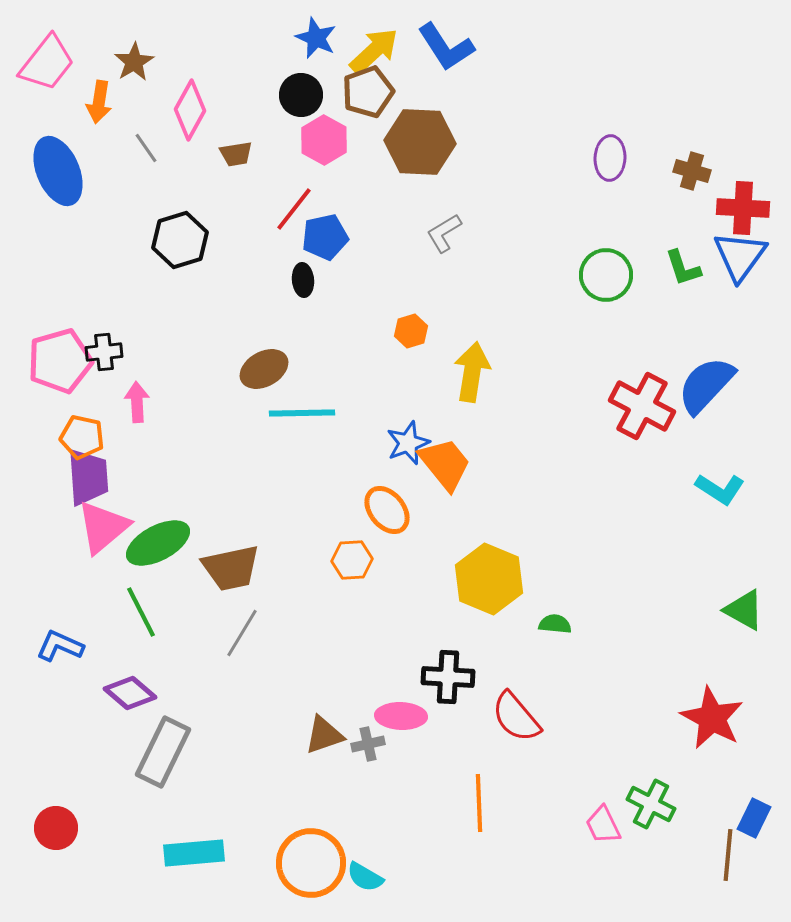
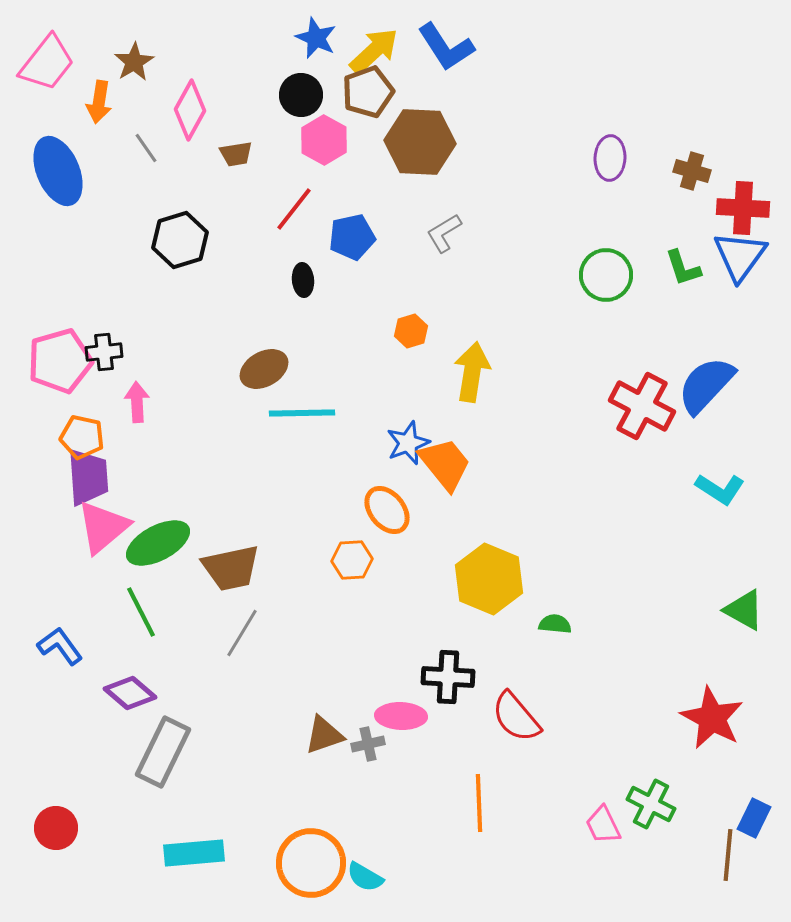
blue pentagon at (325, 237): moved 27 px right
blue L-shape at (60, 646): rotated 30 degrees clockwise
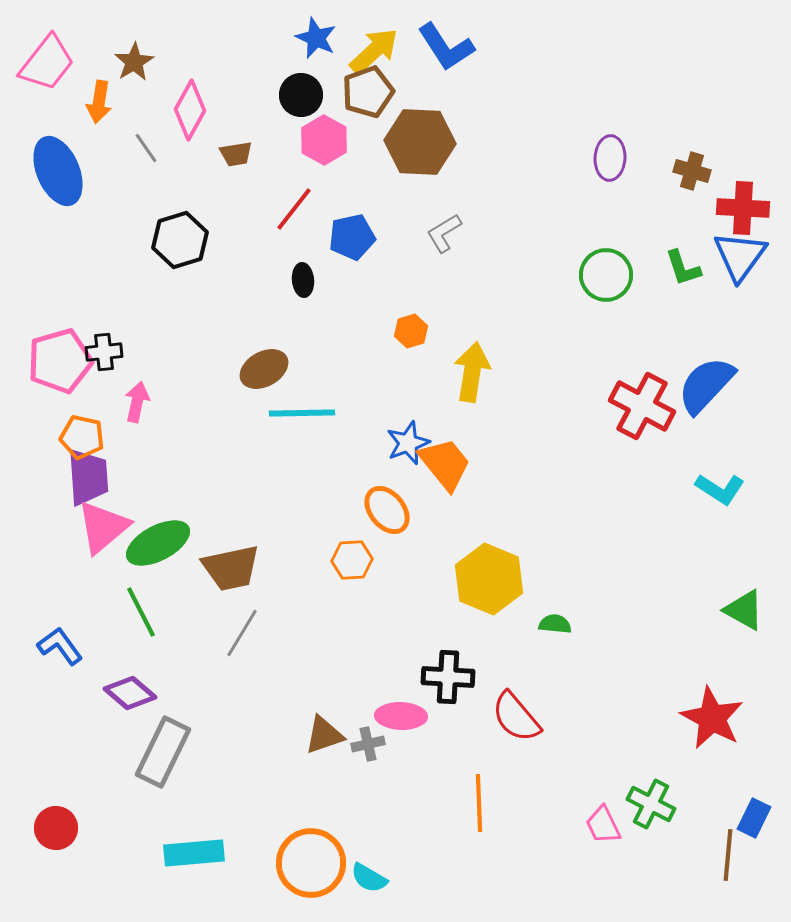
pink arrow at (137, 402): rotated 15 degrees clockwise
cyan semicircle at (365, 877): moved 4 px right, 1 px down
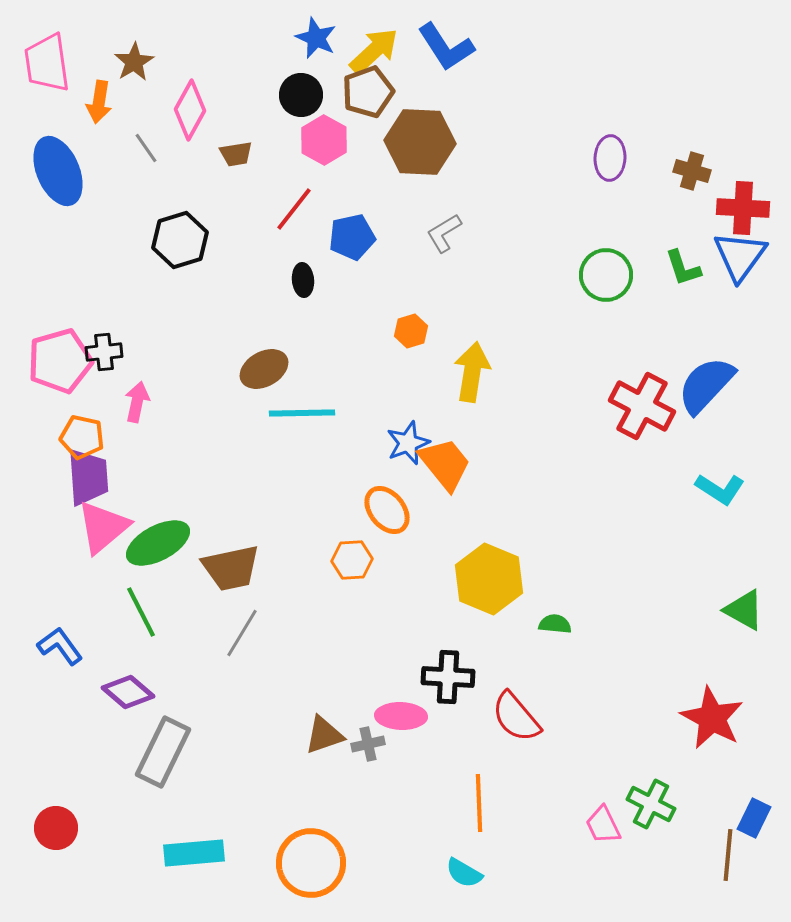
pink trapezoid at (47, 63): rotated 134 degrees clockwise
purple diamond at (130, 693): moved 2 px left, 1 px up
cyan semicircle at (369, 878): moved 95 px right, 5 px up
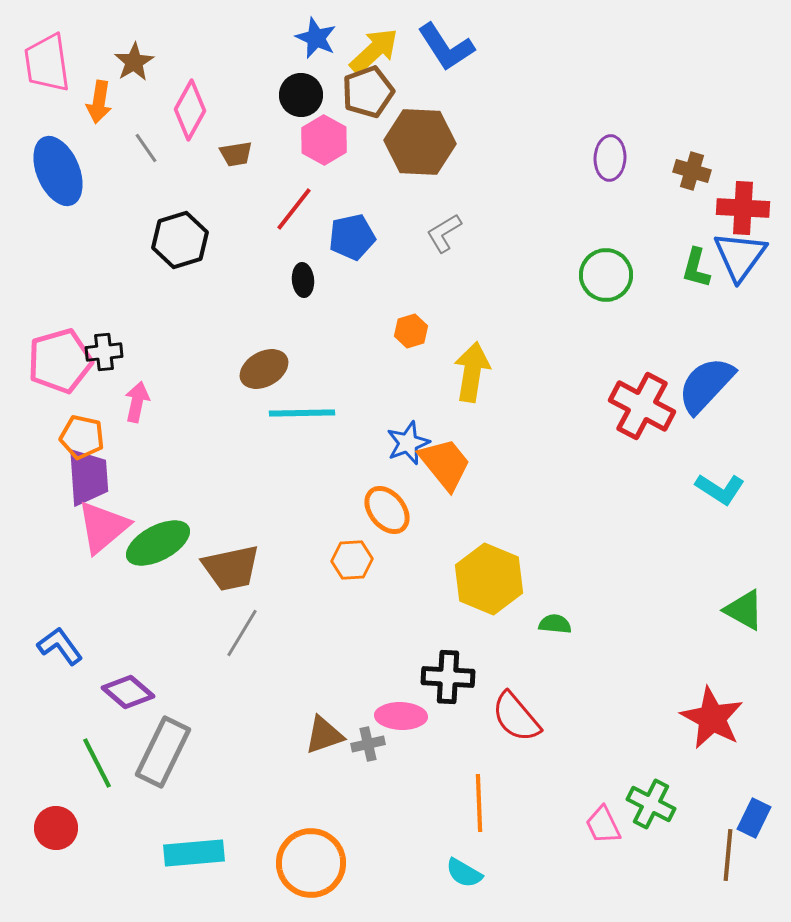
green L-shape at (683, 268): moved 13 px right; rotated 33 degrees clockwise
green line at (141, 612): moved 44 px left, 151 px down
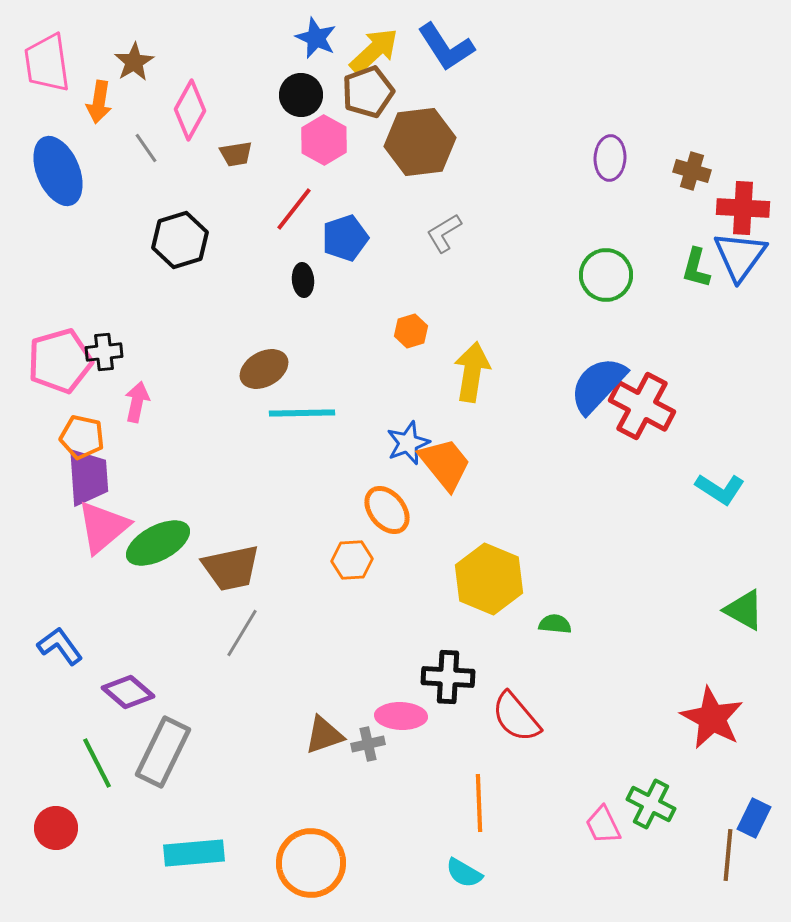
brown hexagon at (420, 142): rotated 10 degrees counterclockwise
blue pentagon at (352, 237): moved 7 px left, 1 px down; rotated 6 degrees counterclockwise
blue semicircle at (706, 385): moved 108 px left
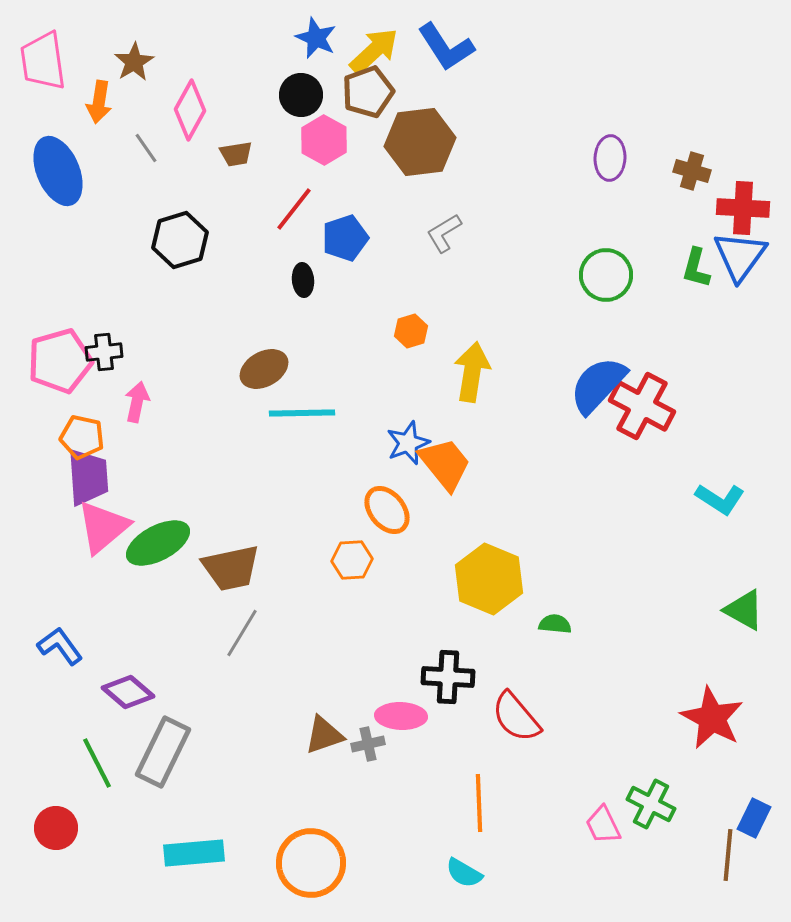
pink trapezoid at (47, 63): moved 4 px left, 2 px up
cyan L-shape at (720, 489): moved 10 px down
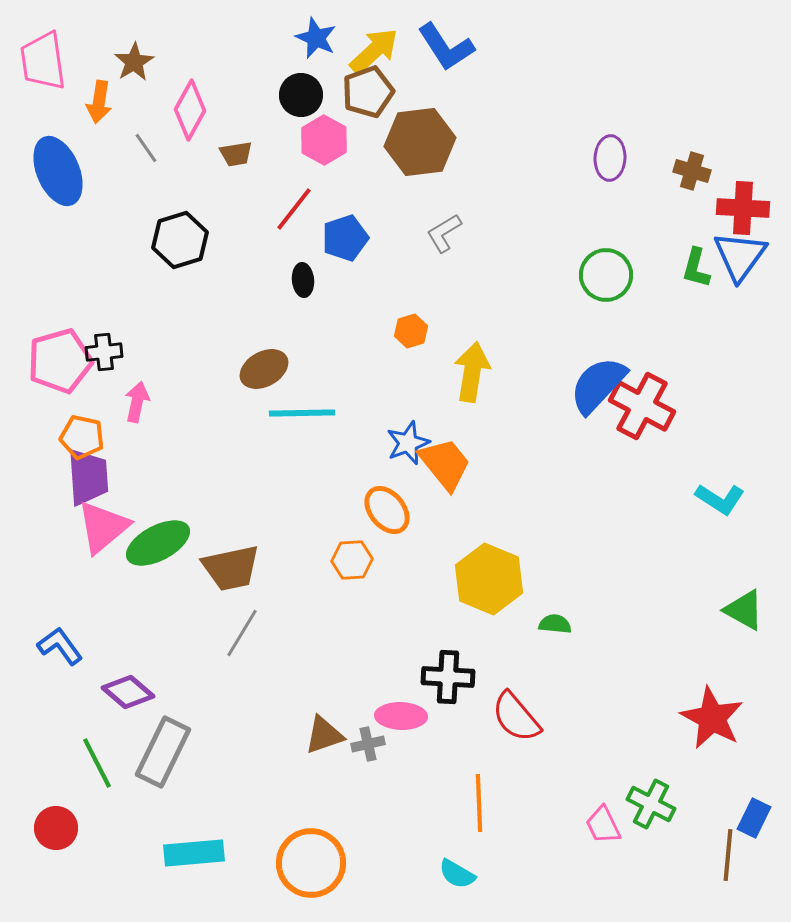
cyan semicircle at (464, 873): moved 7 px left, 1 px down
